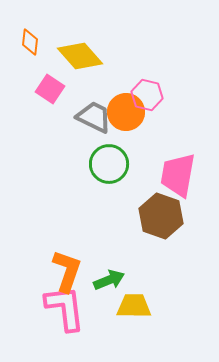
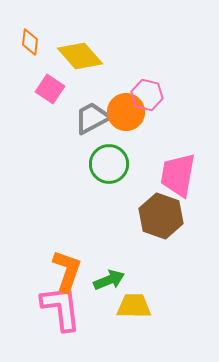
gray trapezoid: moved 2 px left, 1 px down; rotated 54 degrees counterclockwise
pink L-shape: moved 4 px left
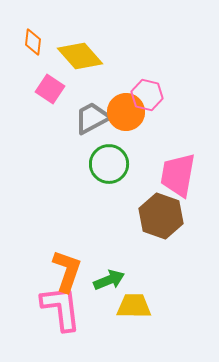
orange diamond: moved 3 px right
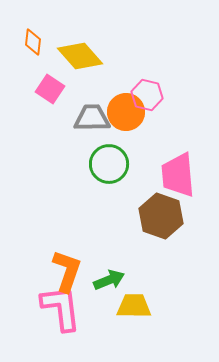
gray trapezoid: rotated 27 degrees clockwise
pink trapezoid: rotated 15 degrees counterclockwise
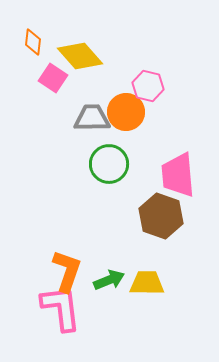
pink square: moved 3 px right, 11 px up
pink hexagon: moved 1 px right, 9 px up
yellow trapezoid: moved 13 px right, 23 px up
